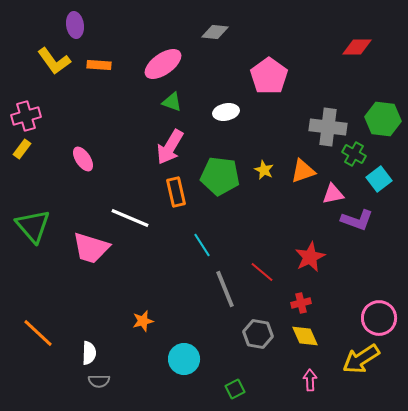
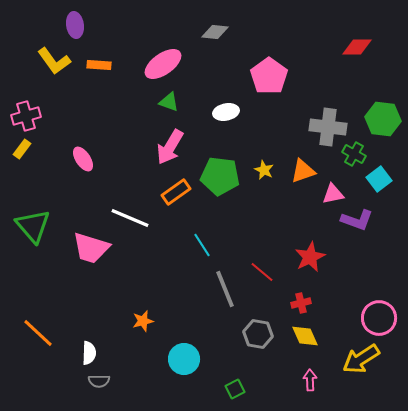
green triangle at (172, 102): moved 3 px left
orange rectangle at (176, 192): rotated 68 degrees clockwise
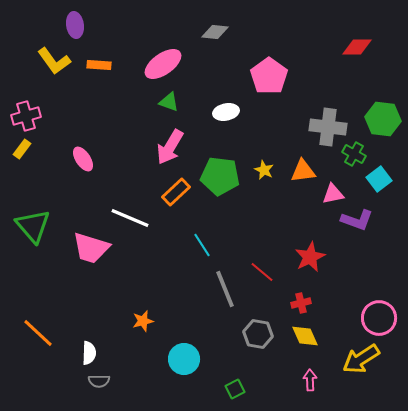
orange triangle at (303, 171): rotated 12 degrees clockwise
orange rectangle at (176, 192): rotated 8 degrees counterclockwise
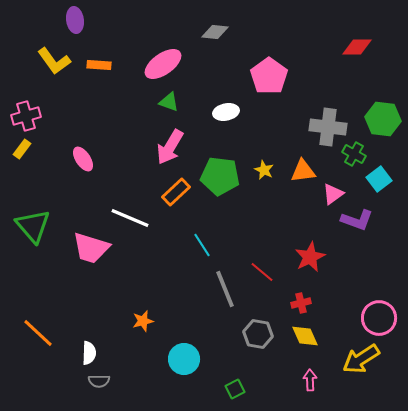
purple ellipse at (75, 25): moved 5 px up
pink triangle at (333, 194): rotated 25 degrees counterclockwise
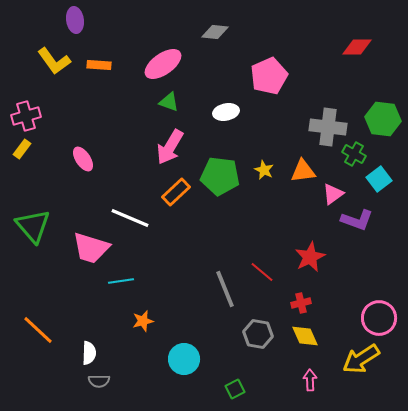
pink pentagon at (269, 76): rotated 12 degrees clockwise
cyan line at (202, 245): moved 81 px left, 36 px down; rotated 65 degrees counterclockwise
orange line at (38, 333): moved 3 px up
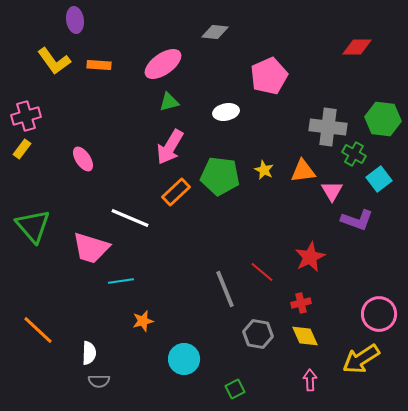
green triangle at (169, 102): rotated 35 degrees counterclockwise
pink triangle at (333, 194): moved 1 px left, 3 px up; rotated 25 degrees counterclockwise
pink circle at (379, 318): moved 4 px up
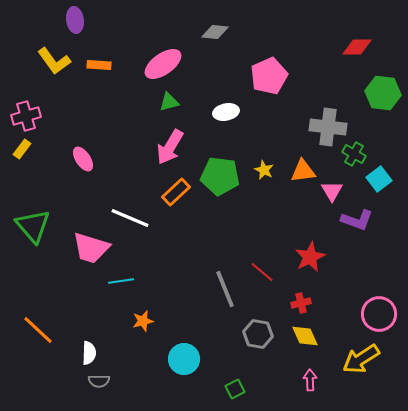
green hexagon at (383, 119): moved 26 px up
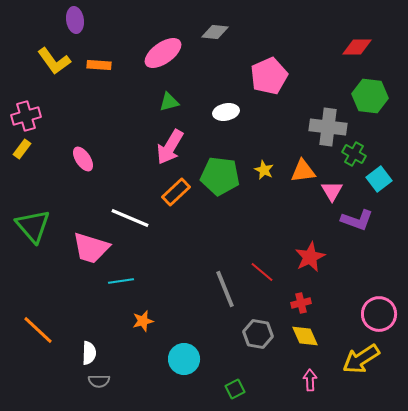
pink ellipse at (163, 64): moved 11 px up
green hexagon at (383, 93): moved 13 px left, 3 px down
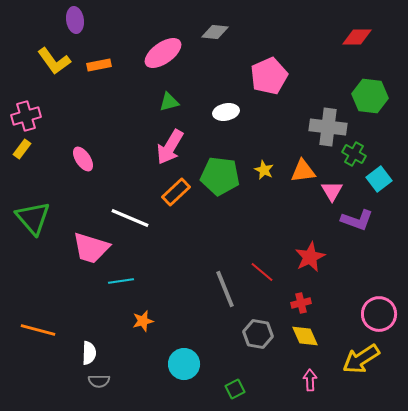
red diamond at (357, 47): moved 10 px up
orange rectangle at (99, 65): rotated 15 degrees counterclockwise
green triangle at (33, 226): moved 8 px up
orange line at (38, 330): rotated 28 degrees counterclockwise
cyan circle at (184, 359): moved 5 px down
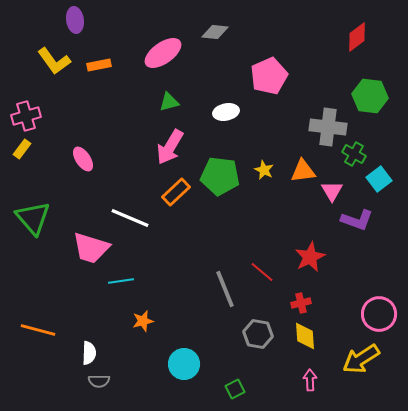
red diamond at (357, 37): rotated 36 degrees counterclockwise
yellow diamond at (305, 336): rotated 20 degrees clockwise
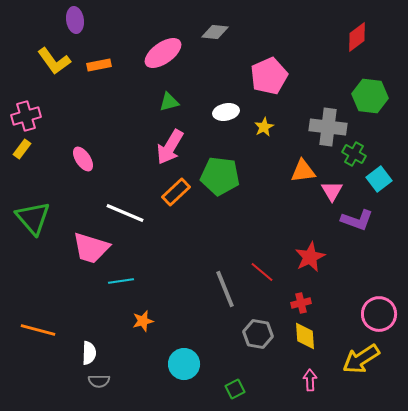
yellow star at (264, 170): moved 43 px up; rotated 18 degrees clockwise
white line at (130, 218): moved 5 px left, 5 px up
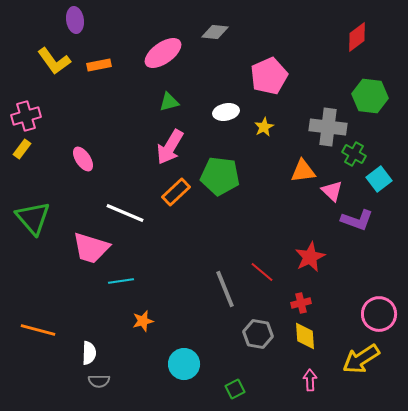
pink triangle at (332, 191): rotated 15 degrees counterclockwise
